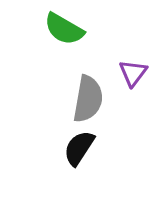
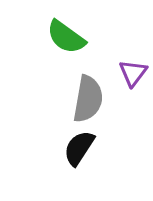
green semicircle: moved 2 px right, 8 px down; rotated 6 degrees clockwise
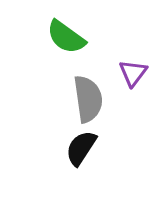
gray semicircle: rotated 18 degrees counterclockwise
black semicircle: moved 2 px right
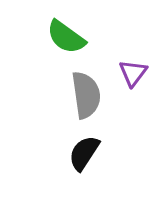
gray semicircle: moved 2 px left, 4 px up
black semicircle: moved 3 px right, 5 px down
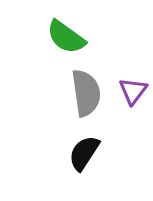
purple triangle: moved 18 px down
gray semicircle: moved 2 px up
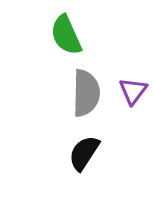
green semicircle: moved 2 px up; rotated 30 degrees clockwise
gray semicircle: rotated 9 degrees clockwise
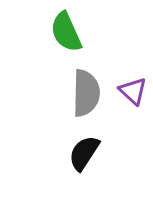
green semicircle: moved 3 px up
purple triangle: rotated 24 degrees counterclockwise
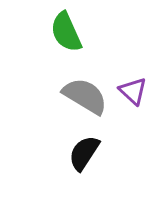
gray semicircle: moved 1 px left, 3 px down; rotated 60 degrees counterclockwise
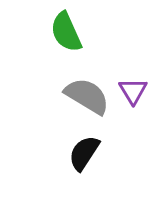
purple triangle: rotated 16 degrees clockwise
gray semicircle: moved 2 px right
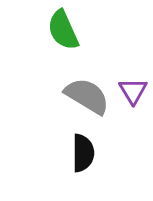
green semicircle: moved 3 px left, 2 px up
black semicircle: moved 1 px left; rotated 147 degrees clockwise
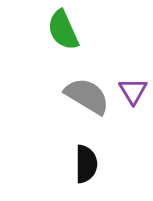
black semicircle: moved 3 px right, 11 px down
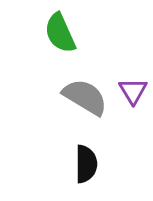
green semicircle: moved 3 px left, 3 px down
gray semicircle: moved 2 px left, 1 px down
